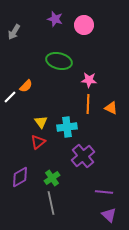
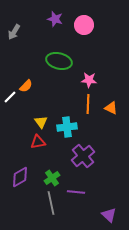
red triangle: rotated 28 degrees clockwise
purple line: moved 28 px left
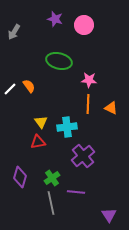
orange semicircle: moved 3 px right; rotated 80 degrees counterclockwise
white line: moved 8 px up
purple diamond: rotated 45 degrees counterclockwise
purple triangle: rotated 14 degrees clockwise
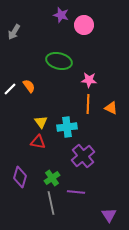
purple star: moved 6 px right, 4 px up
red triangle: rotated 21 degrees clockwise
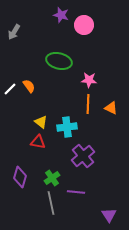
yellow triangle: rotated 16 degrees counterclockwise
